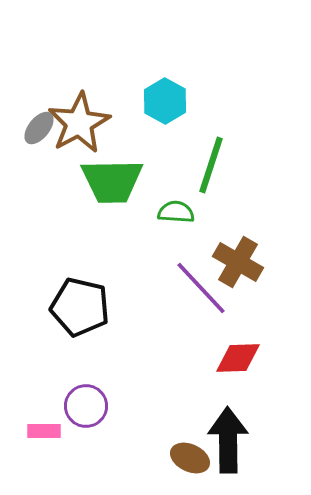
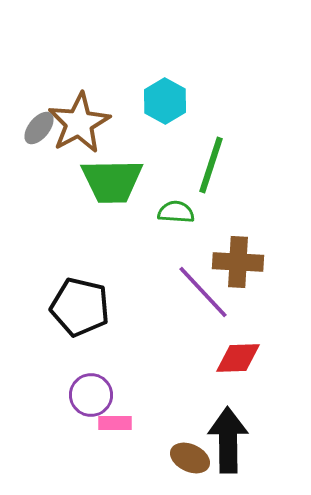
brown cross: rotated 27 degrees counterclockwise
purple line: moved 2 px right, 4 px down
purple circle: moved 5 px right, 11 px up
pink rectangle: moved 71 px right, 8 px up
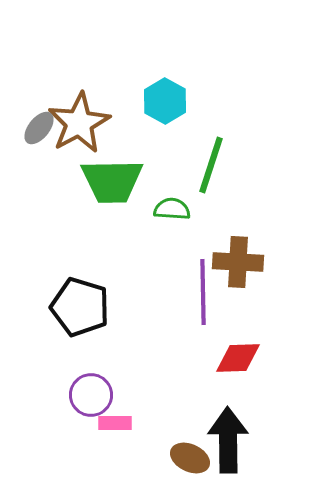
green semicircle: moved 4 px left, 3 px up
purple line: rotated 42 degrees clockwise
black pentagon: rotated 4 degrees clockwise
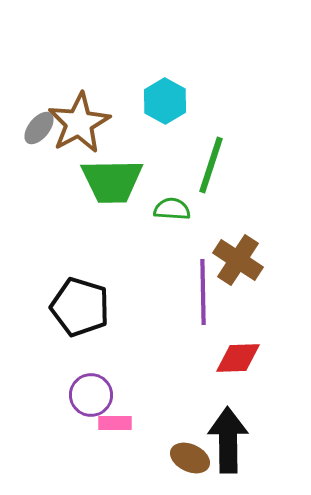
brown cross: moved 2 px up; rotated 30 degrees clockwise
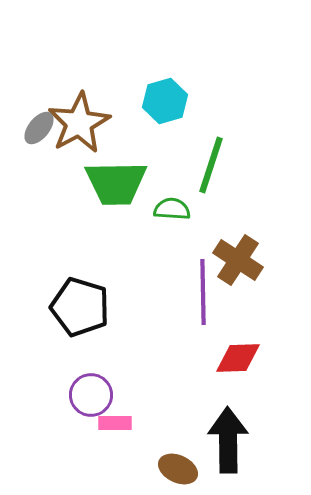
cyan hexagon: rotated 15 degrees clockwise
green trapezoid: moved 4 px right, 2 px down
brown ellipse: moved 12 px left, 11 px down
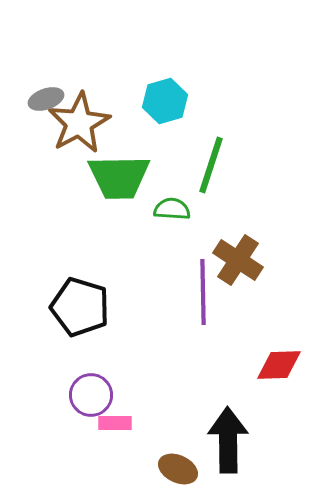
gray ellipse: moved 7 px right, 29 px up; rotated 32 degrees clockwise
green trapezoid: moved 3 px right, 6 px up
red diamond: moved 41 px right, 7 px down
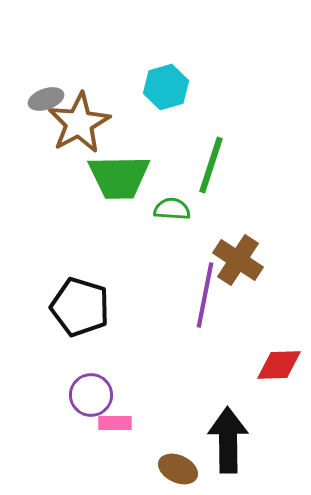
cyan hexagon: moved 1 px right, 14 px up
purple line: moved 2 px right, 3 px down; rotated 12 degrees clockwise
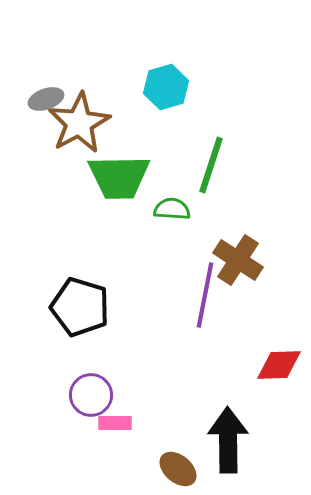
brown ellipse: rotated 15 degrees clockwise
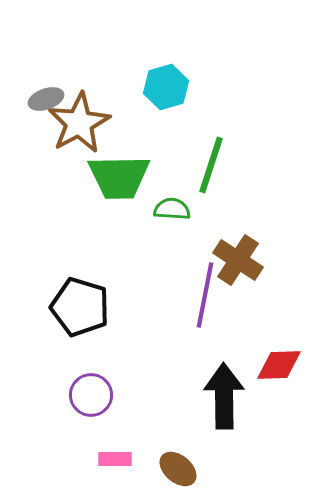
pink rectangle: moved 36 px down
black arrow: moved 4 px left, 44 px up
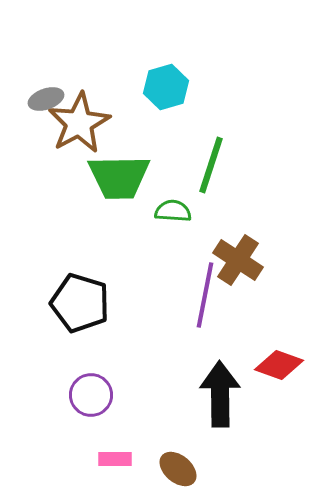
green semicircle: moved 1 px right, 2 px down
black pentagon: moved 4 px up
red diamond: rotated 21 degrees clockwise
black arrow: moved 4 px left, 2 px up
